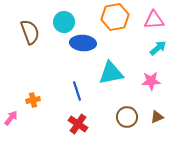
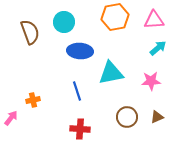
blue ellipse: moved 3 px left, 8 px down
red cross: moved 2 px right, 5 px down; rotated 30 degrees counterclockwise
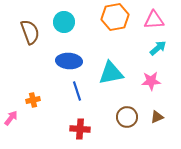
blue ellipse: moved 11 px left, 10 px down
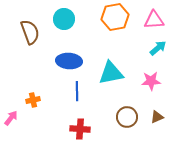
cyan circle: moved 3 px up
blue line: rotated 18 degrees clockwise
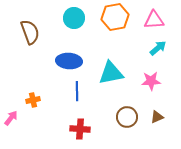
cyan circle: moved 10 px right, 1 px up
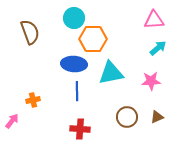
orange hexagon: moved 22 px left, 22 px down; rotated 12 degrees clockwise
blue ellipse: moved 5 px right, 3 px down
pink arrow: moved 1 px right, 3 px down
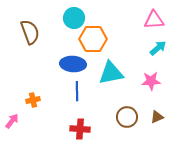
blue ellipse: moved 1 px left
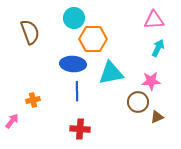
cyan arrow: rotated 24 degrees counterclockwise
brown circle: moved 11 px right, 15 px up
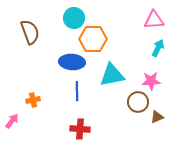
blue ellipse: moved 1 px left, 2 px up
cyan triangle: moved 1 px right, 2 px down
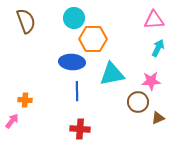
brown semicircle: moved 4 px left, 11 px up
cyan triangle: moved 1 px up
orange cross: moved 8 px left; rotated 16 degrees clockwise
brown triangle: moved 1 px right, 1 px down
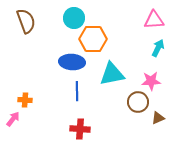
pink arrow: moved 1 px right, 2 px up
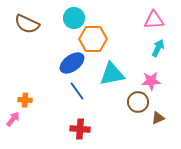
brown semicircle: moved 1 px right, 3 px down; rotated 135 degrees clockwise
blue ellipse: moved 1 px down; rotated 40 degrees counterclockwise
blue line: rotated 36 degrees counterclockwise
